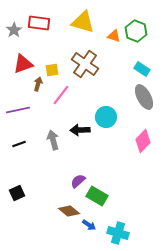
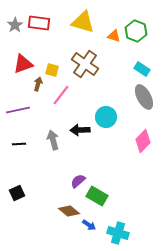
gray star: moved 1 px right, 5 px up
yellow square: rotated 24 degrees clockwise
black line: rotated 16 degrees clockwise
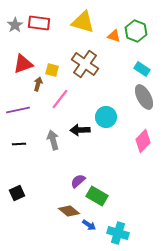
pink line: moved 1 px left, 4 px down
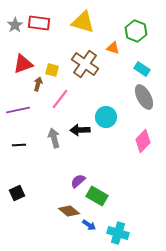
orange triangle: moved 1 px left, 12 px down
gray arrow: moved 1 px right, 2 px up
black line: moved 1 px down
